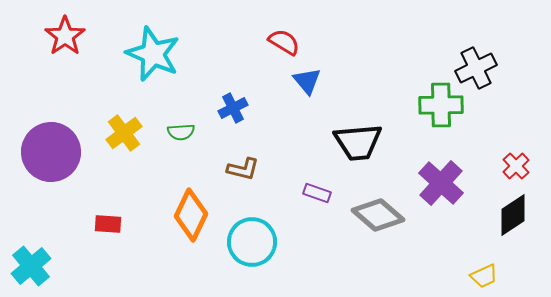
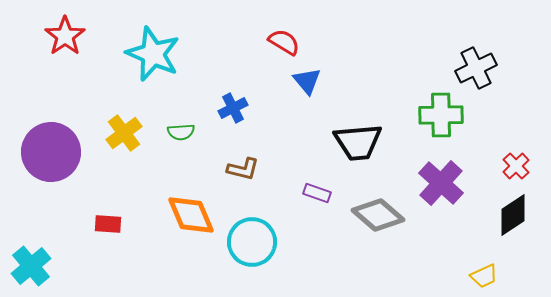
green cross: moved 10 px down
orange diamond: rotated 48 degrees counterclockwise
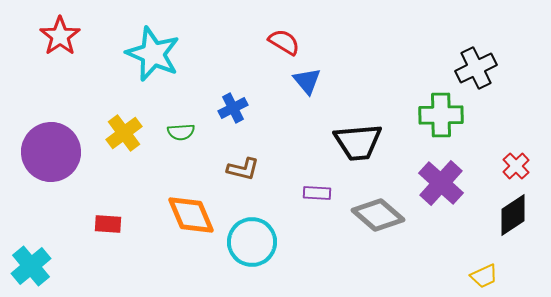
red star: moved 5 px left
purple rectangle: rotated 16 degrees counterclockwise
